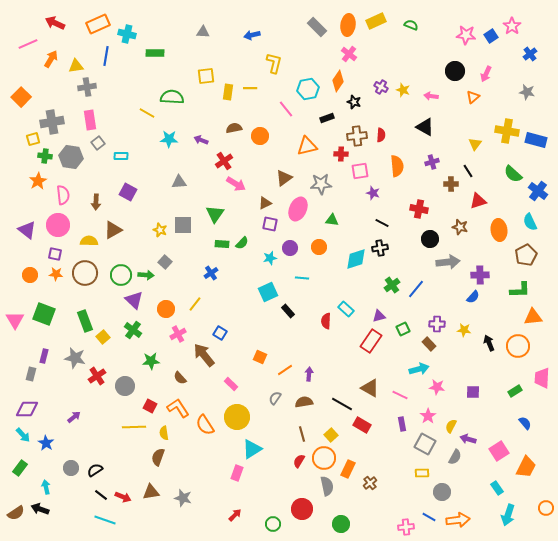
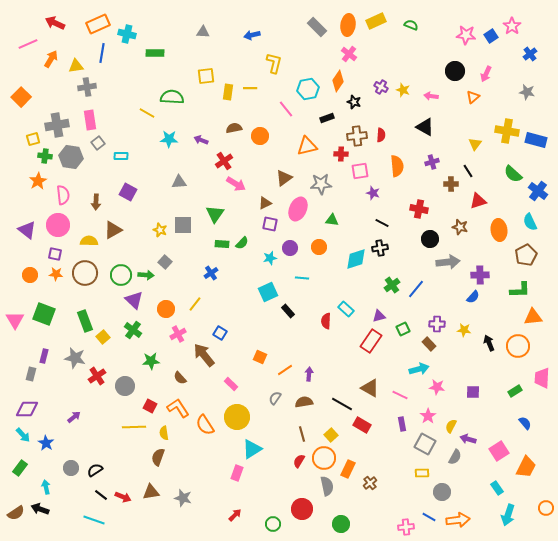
blue line at (106, 56): moved 4 px left, 3 px up
gray cross at (52, 122): moved 5 px right, 3 px down
cyan line at (105, 520): moved 11 px left
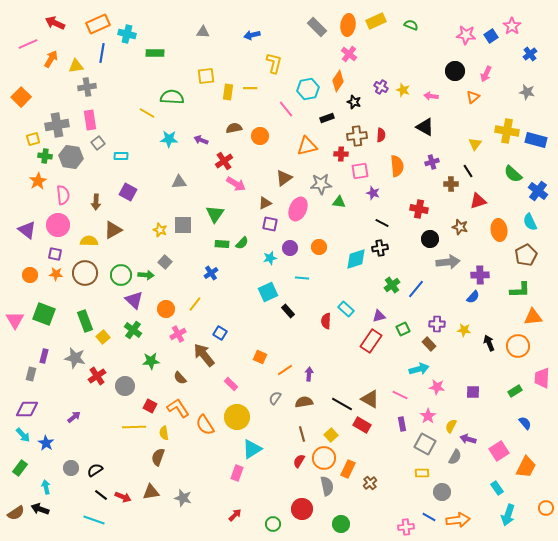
green triangle at (332, 220): moved 7 px right, 18 px up
brown triangle at (370, 388): moved 11 px down
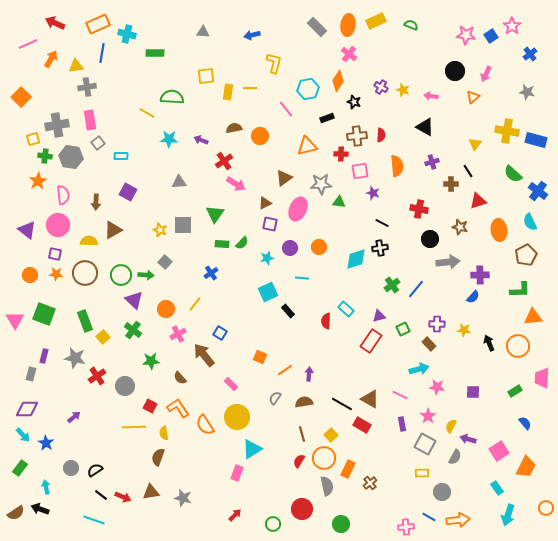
cyan star at (270, 258): moved 3 px left
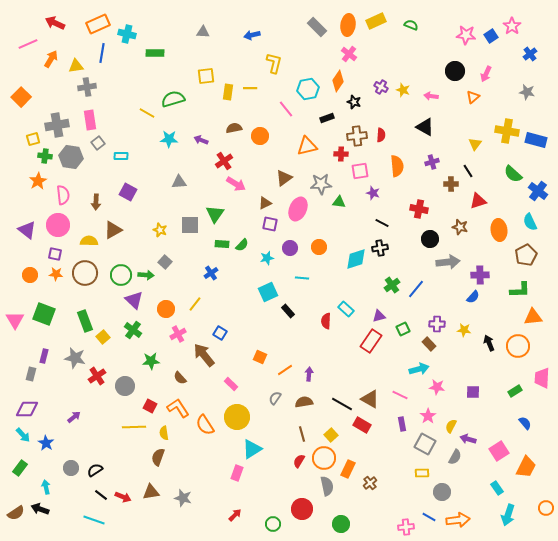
green semicircle at (172, 97): moved 1 px right, 2 px down; rotated 20 degrees counterclockwise
gray square at (183, 225): moved 7 px right
green semicircle at (242, 243): moved 2 px down
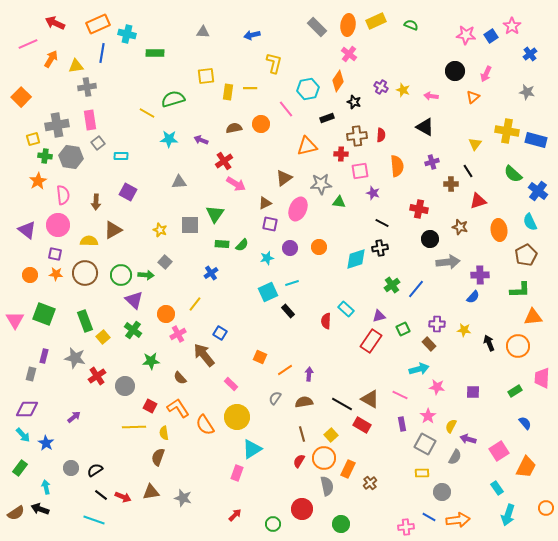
orange circle at (260, 136): moved 1 px right, 12 px up
cyan line at (302, 278): moved 10 px left, 5 px down; rotated 24 degrees counterclockwise
orange circle at (166, 309): moved 5 px down
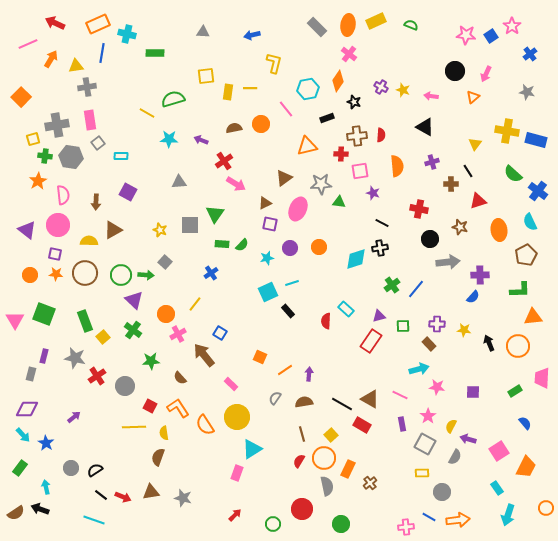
green square at (403, 329): moved 3 px up; rotated 24 degrees clockwise
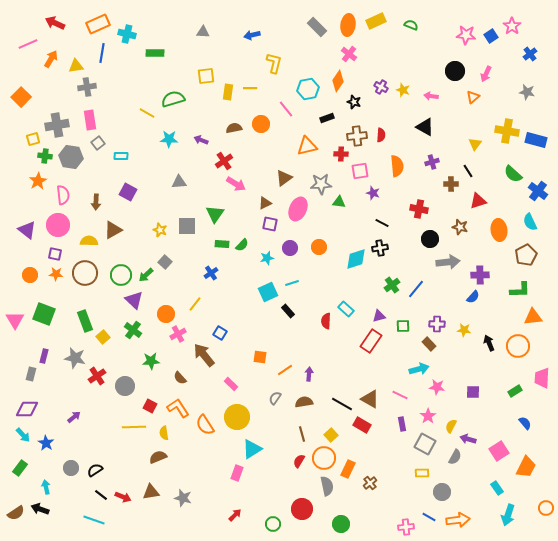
gray square at (190, 225): moved 3 px left, 1 px down
green arrow at (146, 275): rotated 133 degrees clockwise
orange square at (260, 357): rotated 16 degrees counterclockwise
brown semicircle at (158, 457): rotated 48 degrees clockwise
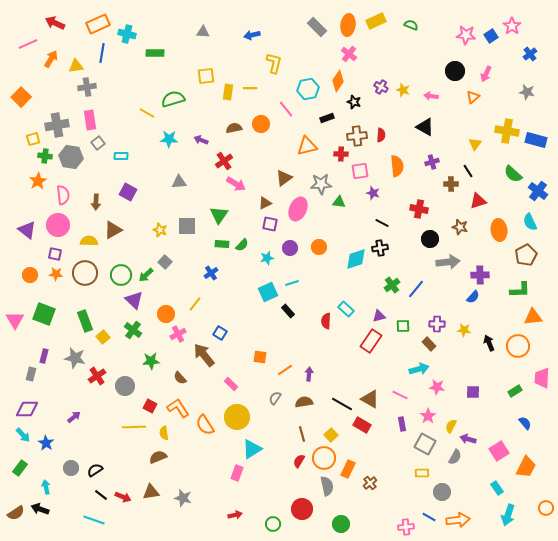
green triangle at (215, 214): moved 4 px right, 1 px down
red arrow at (235, 515): rotated 32 degrees clockwise
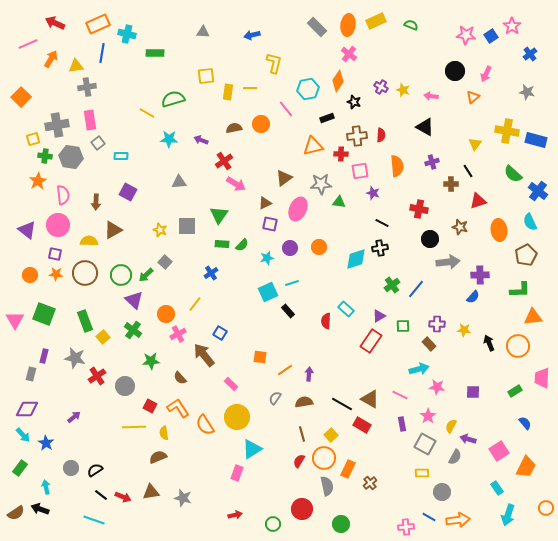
orange triangle at (307, 146): moved 6 px right
purple triangle at (379, 316): rotated 16 degrees counterclockwise
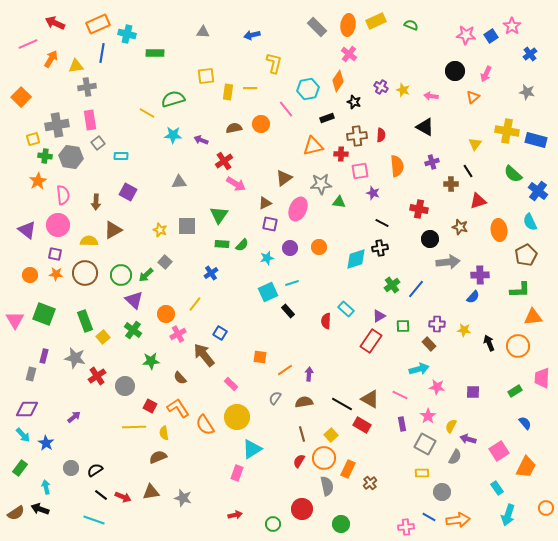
cyan star at (169, 139): moved 4 px right, 4 px up
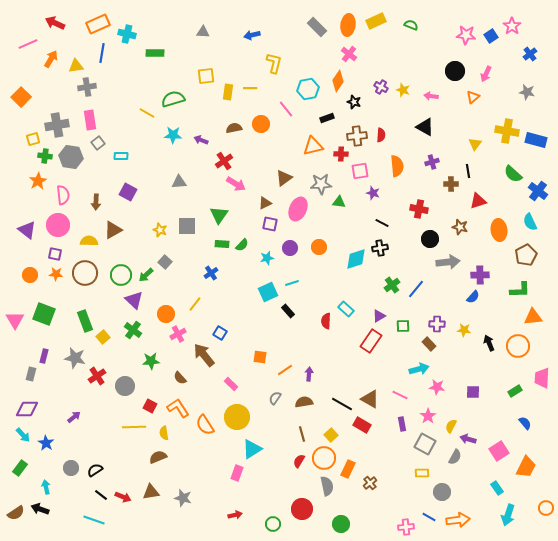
black line at (468, 171): rotated 24 degrees clockwise
